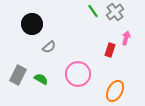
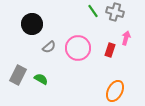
gray cross: rotated 36 degrees counterclockwise
pink circle: moved 26 px up
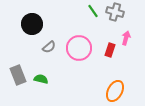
pink circle: moved 1 px right
gray rectangle: rotated 48 degrees counterclockwise
green semicircle: rotated 16 degrees counterclockwise
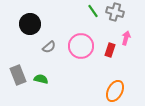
black circle: moved 2 px left
pink circle: moved 2 px right, 2 px up
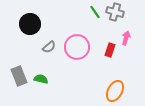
green line: moved 2 px right, 1 px down
pink circle: moved 4 px left, 1 px down
gray rectangle: moved 1 px right, 1 px down
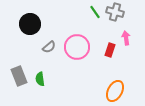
pink arrow: rotated 24 degrees counterclockwise
green semicircle: moved 1 px left; rotated 112 degrees counterclockwise
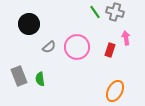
black circle: moved 1 px left
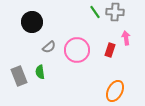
gray cross: rotated 12 degrees counterclockwise
black circle: moved 3 px right, 2 px up
pink circle: moved 3 px down
green semicircle: moved 7 px up
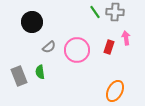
red rectangle: moved 1 px left, 3 px up
